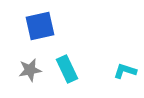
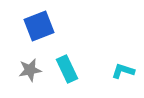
blue square: moved 1 px left; rotated 8 degrees counterclockwise
cyan L-shape: moved 2 px left
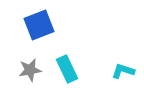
blue square: moved 1 px up
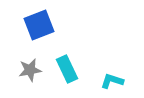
cyan L-shape: moved 11 px left, 10 px down
